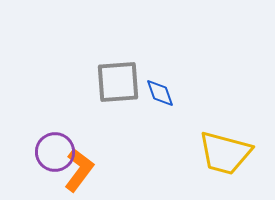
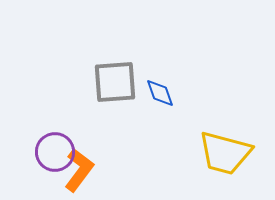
gray square: moved 3 px left
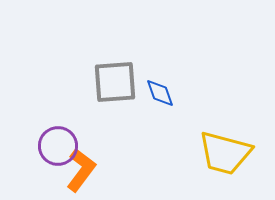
purple circle: moved 3 px right, 6 px up
orange L-shape: moved 2 px right
